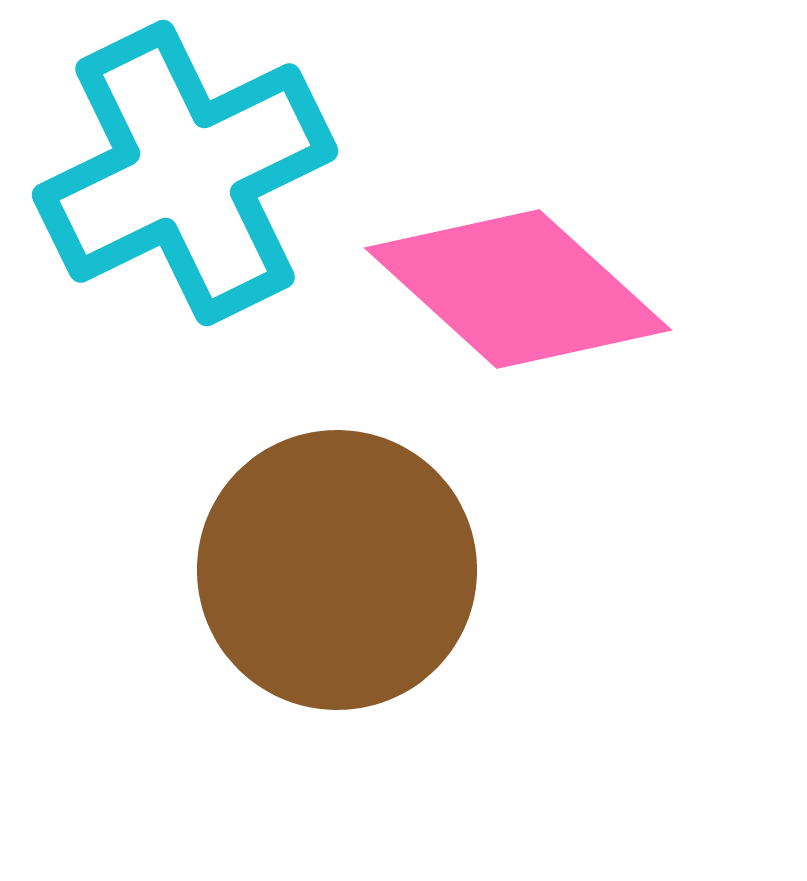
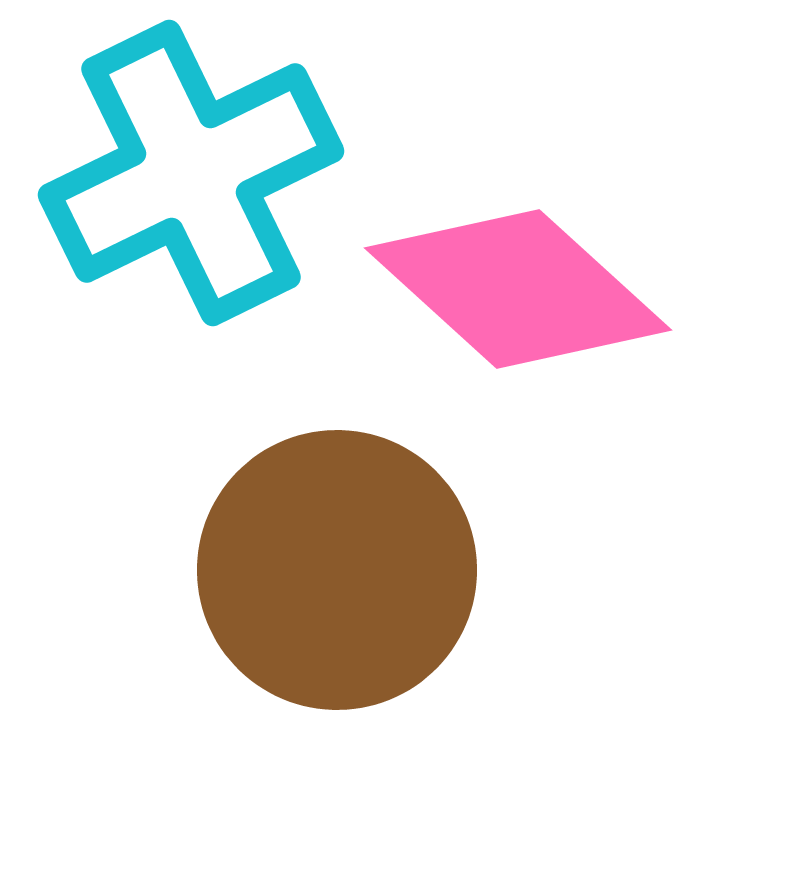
cyan cross: moved 6 px right
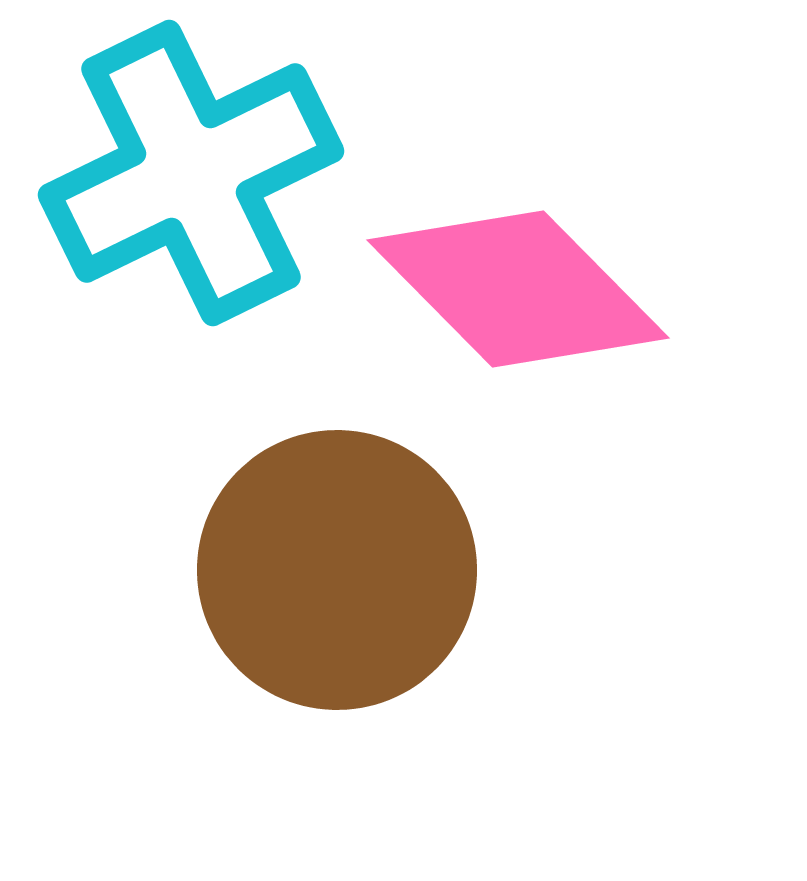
pink diamond: rotated 3 degrees clockwise
